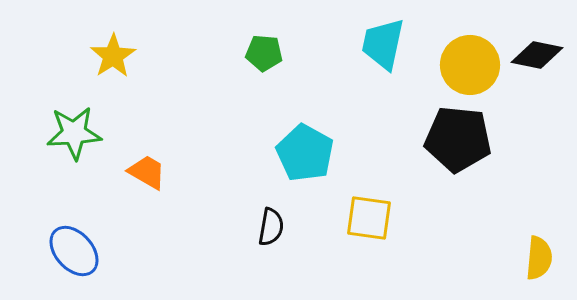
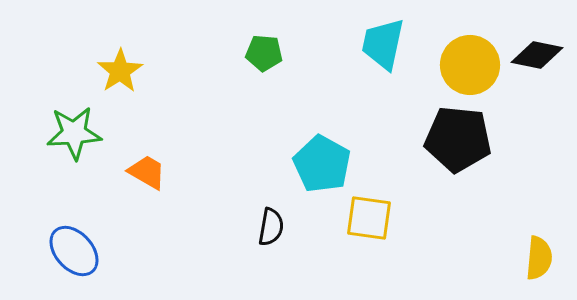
yellow star: moved 7 px right, 15 px down
cyan pentagon: moved 17 px right, 11 px down
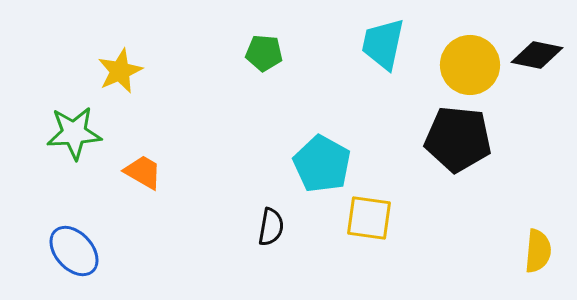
yellow star: rotated 9 degrees clockwise
orange trapezoid: moved 4 px left
yellow semicircle: moved 1 px left, 7 px up
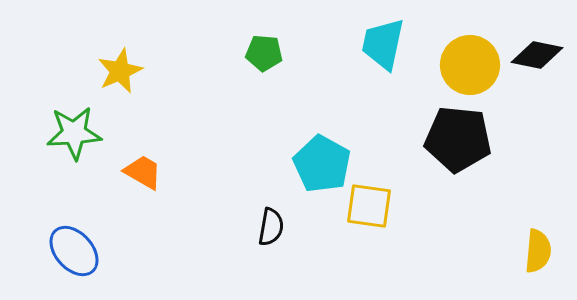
yellow square: moved 12 px up
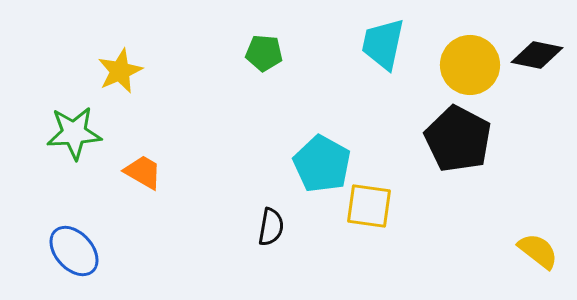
black pentagon: rotated 22 degrees clockwise
yellow semicircle: rotated 57 degrees counterclockwise
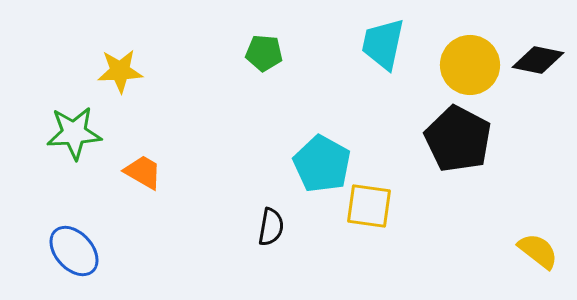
black diamond: moved 1 px right, 5 px down
yellow star: rotated 21 degrees clockwise
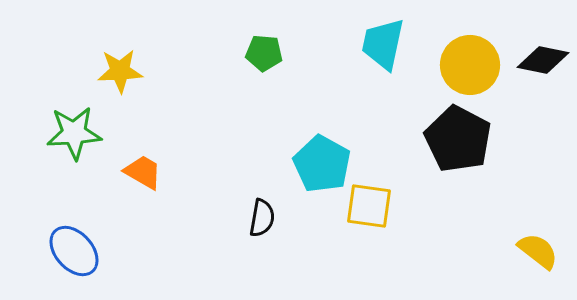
black diamond: moved 5 px right
black semicircle: moved 9 px left, 9 px up
